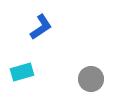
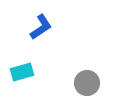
gray circle: moved 4 px left, 4 px down
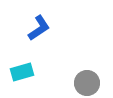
blue L-shape: moved 2 px left, 1 px down
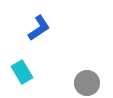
cyan rectangle: rotated 75 degrees clockwise
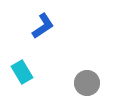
blue L-shape: moved 4 px right, 2 px up
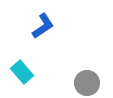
cyan rectangle: rotated 10 degrees counterclockwise
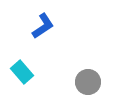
gray circle: moved 1 px right, 1 px up
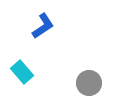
gray circle: moved 1 px right, 1 px down
